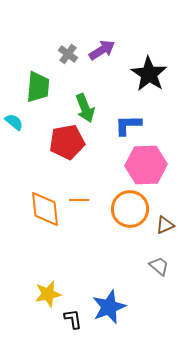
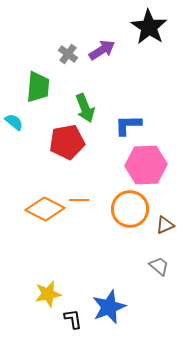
black star: moved 47 px up
orange diamond: rotated 57 degrees counterclockwise
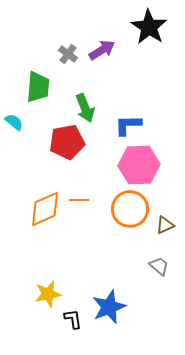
pink hexagon: moved 7 px left
orange diamond: rotated 51 degrees counterclockwise
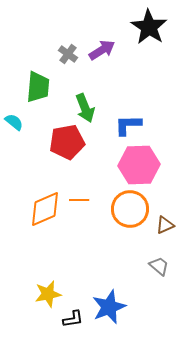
black L-shape: rotated 90 degrees clockwise
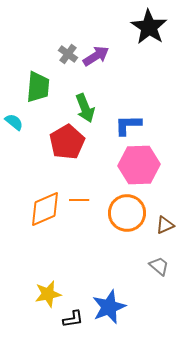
purple arrow: moved 6 px left, 6 px down
red pentagon: rotated 20 degrees counterclockwise
orange circle: moved 3 px left, 4 px down
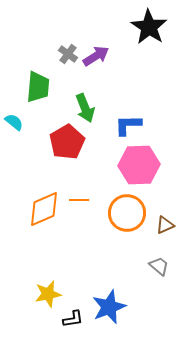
orange diamond: moved 1 px left
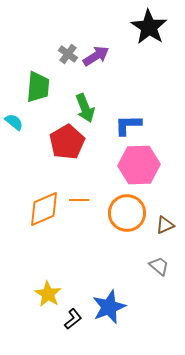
yellow star: rotated 28 degrees counterclockwise
black L-shape: rotated 30 degrees counterclockwise
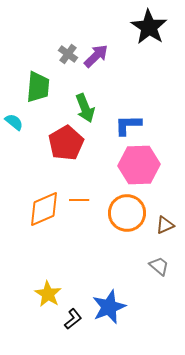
purple arrow: rotated 12 degrees counterclockwise
red pentagon: moved 1 px left, 1 px down
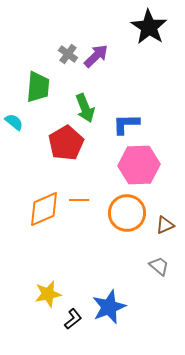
blue L-shape: moved 2 px left, 1 px up
yellow star: rotated 28 degrees clockwise
